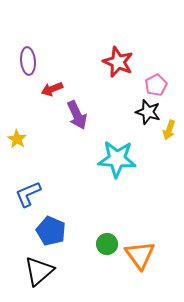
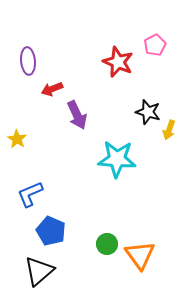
pink pentagon: moved 1 px left, 40 px up
blue L-shape: moved 2 px right
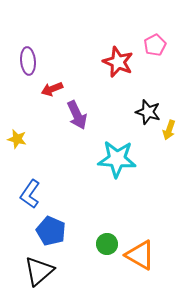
yellow star: rotated 18 degrees counterclockwise
blue L-shape: rotated 32 degrees counterclockwise
orange triangle: rotated 24 degrees counterclockwise
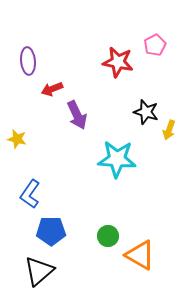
red star: rotated 12 degrees counterclockwise
black star: moved 2 px left
blue pentagon: rotated 24 degrees counterclockwise
green circle: moved 1 px right, 8 px up
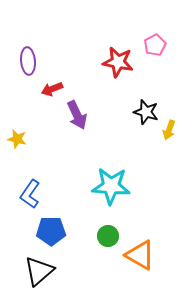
cyan star: moved 6 px left, 27 px down
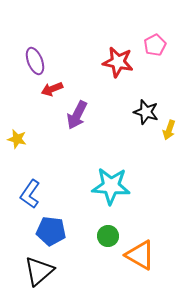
purple ellipse: moved 7 px right; rotated 16 degrees counterclockwise
purple arrow: rotated 52 degrees clockwise
blue pentagon: rotated 8 degrees clockwise
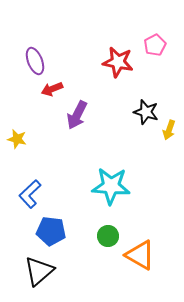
blue L-shape: rotated 12 degrees clockwise
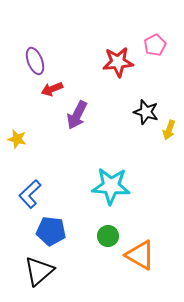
red star: rotated 16 degrees counterclockwise
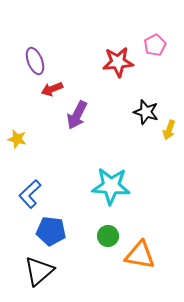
orange triangle: rotated 20 degrees counterclockwise
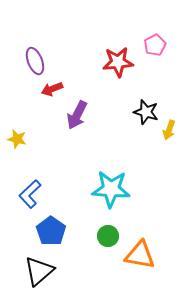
cyan star: moved 3 px down
blue pentagon: rotated 28 degrees clockwise
